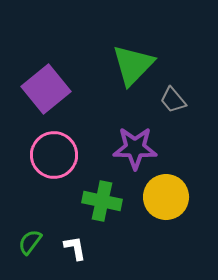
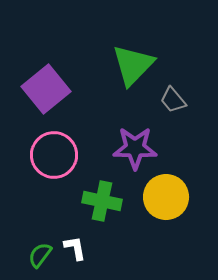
green semicircle: moved 10 px right, 13 px down
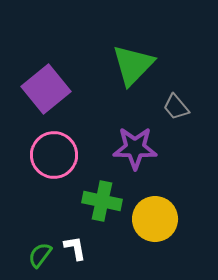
gray trapezoid: moved 3 px right, 7 px down
yellow circle: moved 11 px left, 22 px down
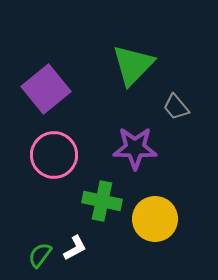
white L-shape: rotated 72 degrees clockwise
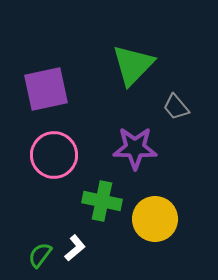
purple square: rotated 27 degrees clockwise
white L-shape: rotated 12 degrees counterclockwise
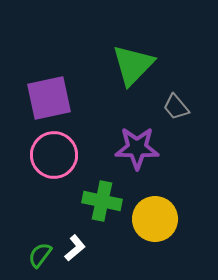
purple square: moved 3 px right, 9 px down
purple star: moved 2 px right
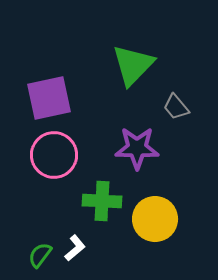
green cross: rotated 9 degrees counterclockwise
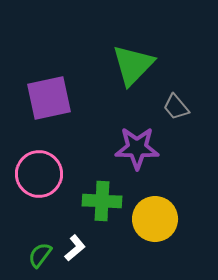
pink circle: moved 15 px left, 19 px down
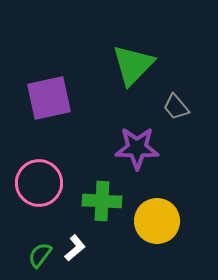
pink circle: moved 9 px down
yellow circle: moved 2 px right, 2 px down
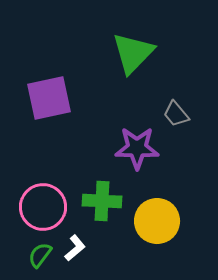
green triangle: moved 12 px up
gray trapezoid: moved 7 px down
pink circle: moved 4 px right, 24 px down
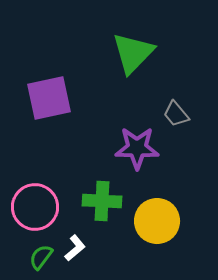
pink circle: moved 8 px left
green semicircle: moved 1 px right, 2 px down
